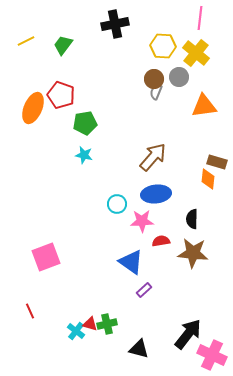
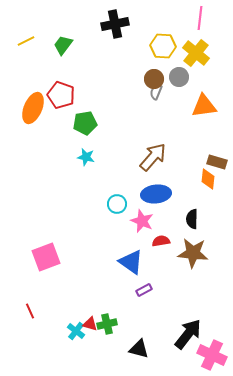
cyan star: moved 2 px right, 2 px down
pink star: rotated 25 degrees clockwise
purple rectangle: rotated 14 degrees clockwise
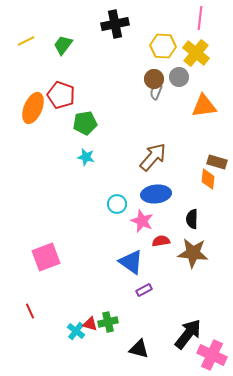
green cross: moved 1 px right, 2 px up
